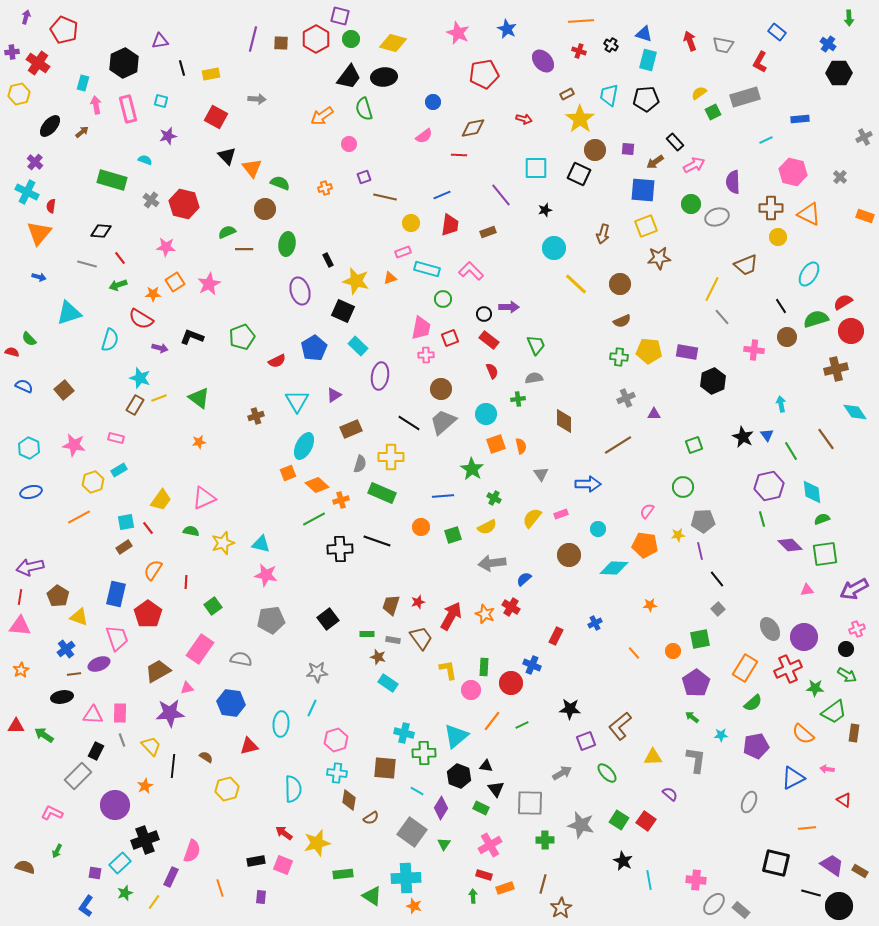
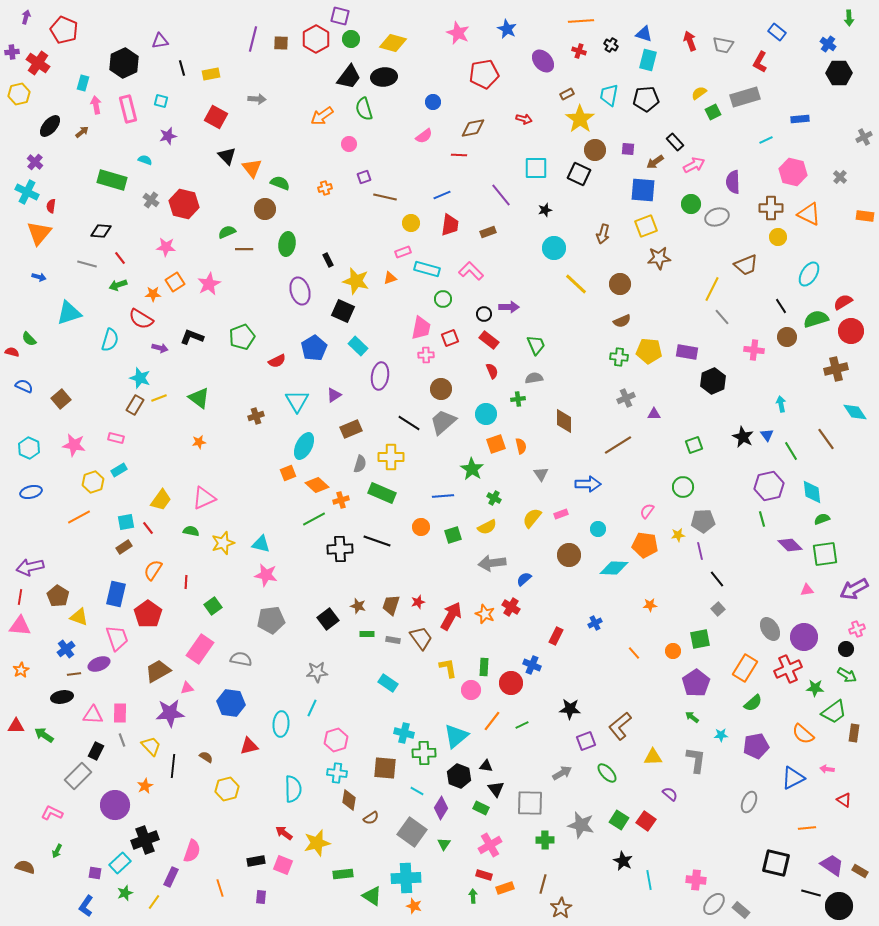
orange rectangle at (865, 216): rotated 12 degrees counterclockwise
brown square at (64, 390): moved 3 px left, 9 px down
brown star at (378, 657): moved 20 px left, 51 px up
yellow L-shape at (448, 670): moved 2 px up
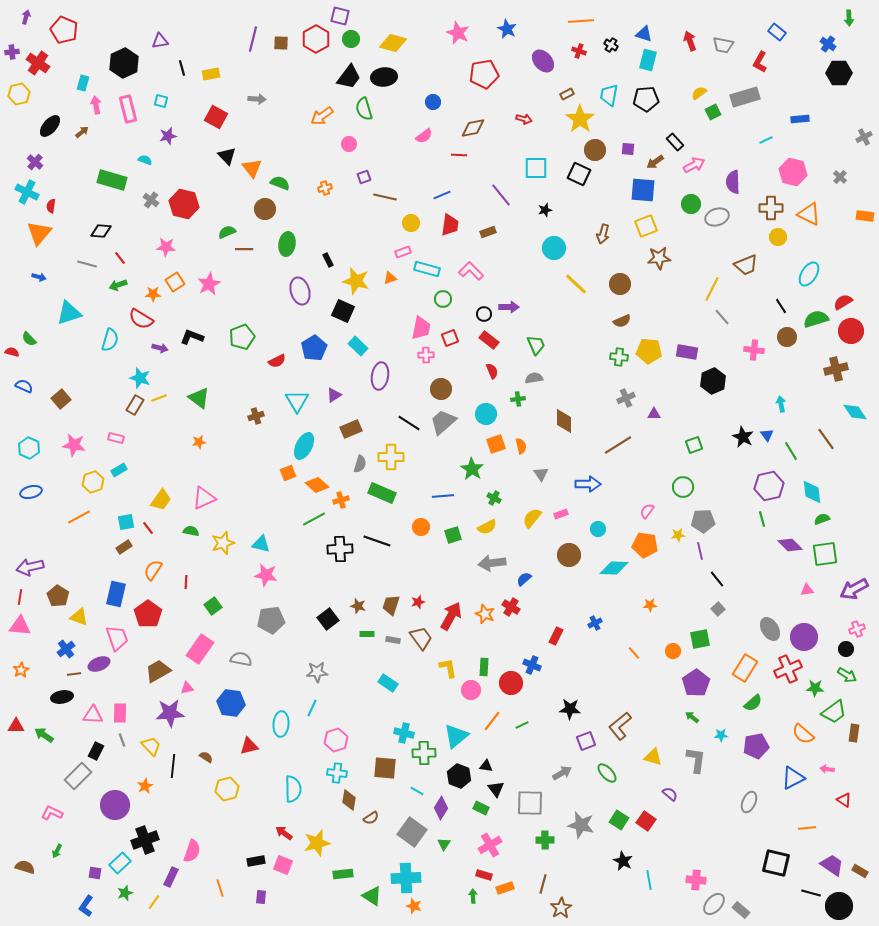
yellow triangle at (653, 757): rotated 18 degrees clockwise
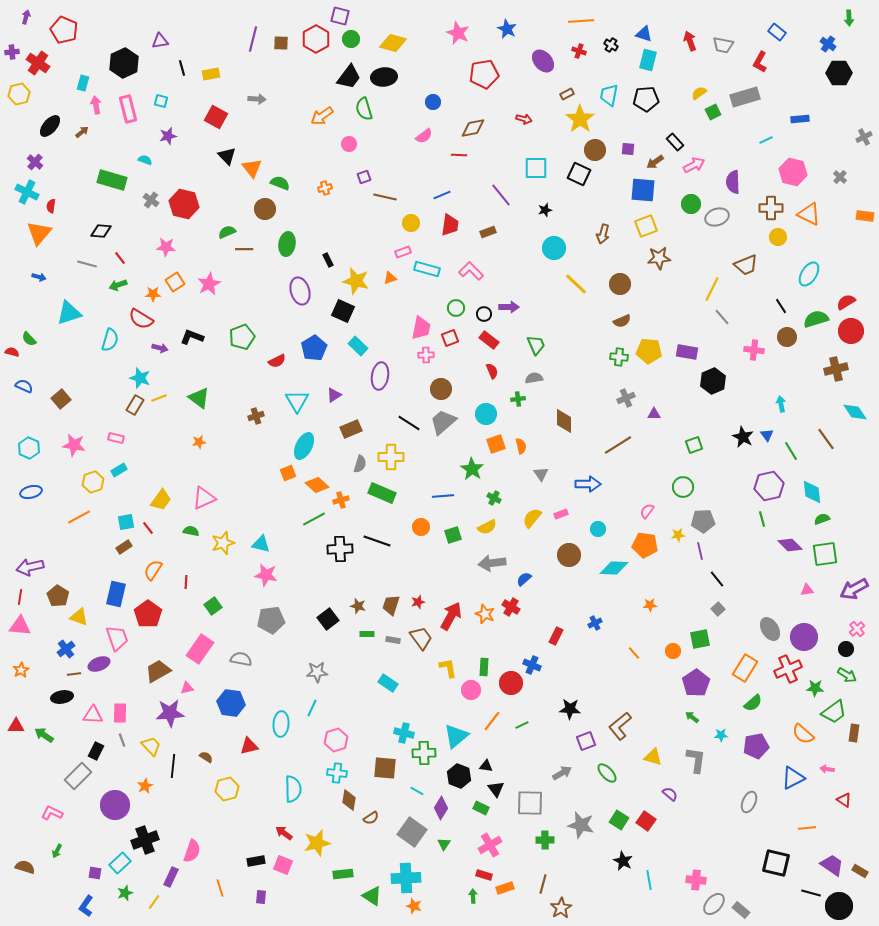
green circle at (443, 299): moved 13 px right, 9 px down
red semicircle at (843, 302): moved 3 px right
pink cross at (857, 629): rotated 21 degrees counterclockwise
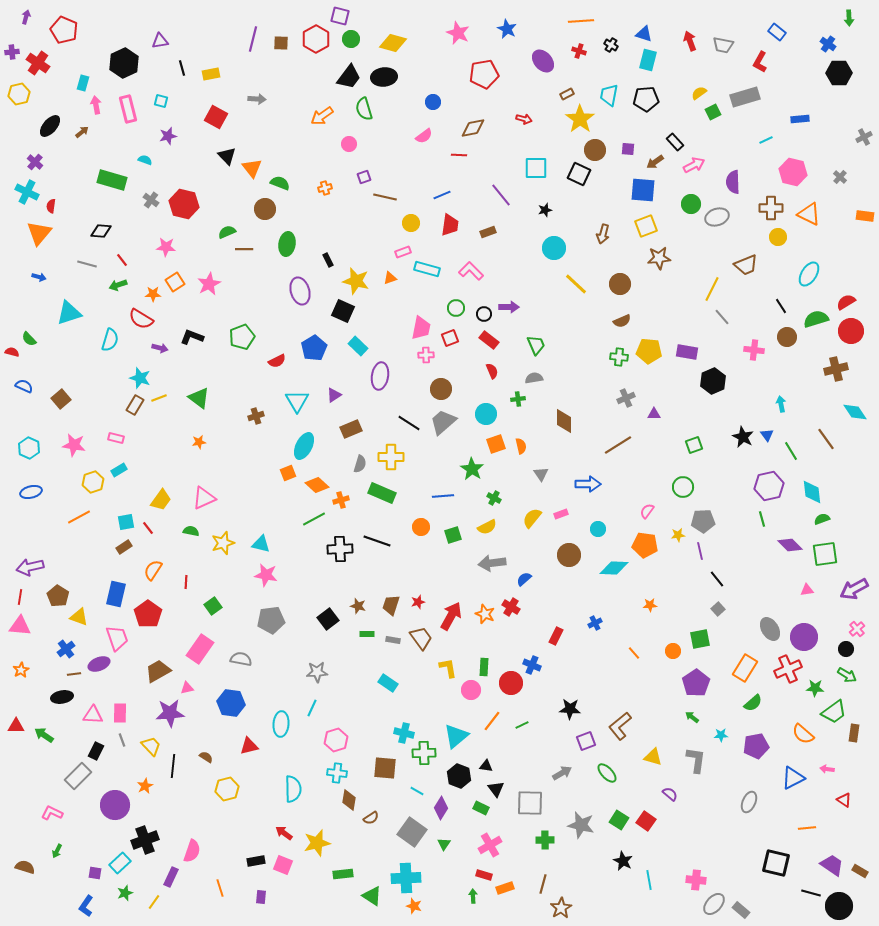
red line at (120, 258): moved 2 px right, 2 px down
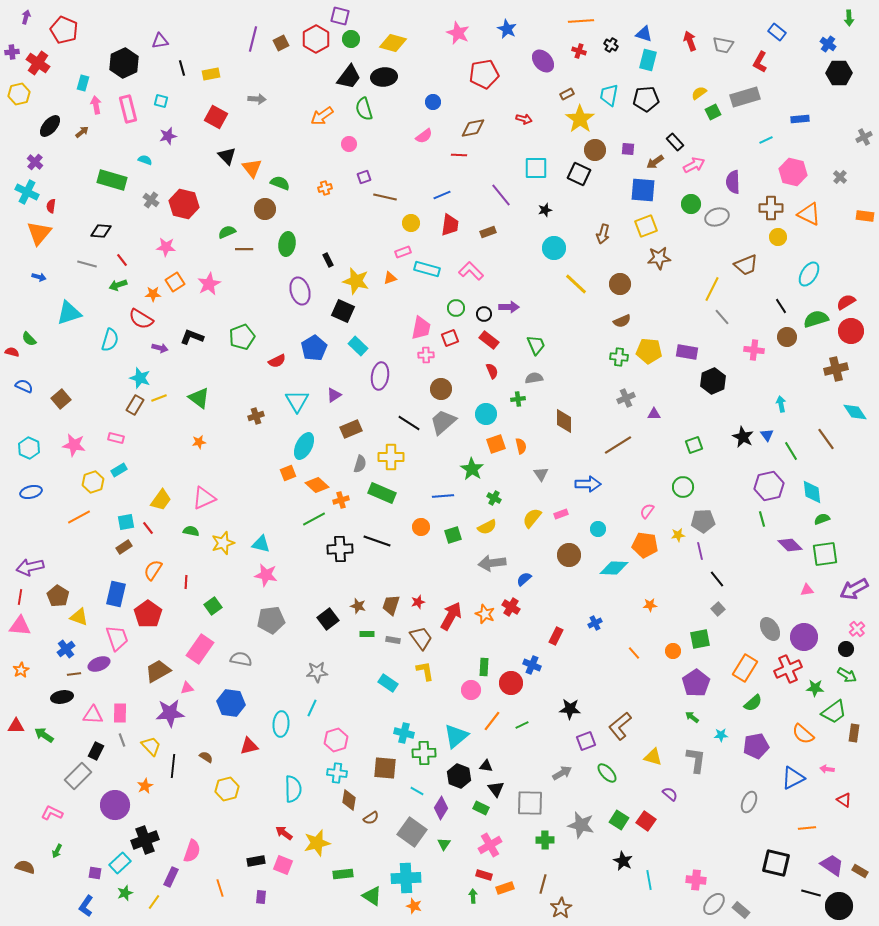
brown square at (281, 43): rotated 28 degrees counterclockwise
yellow L-shape at (448, 668): moved 23 px left, 3 px down
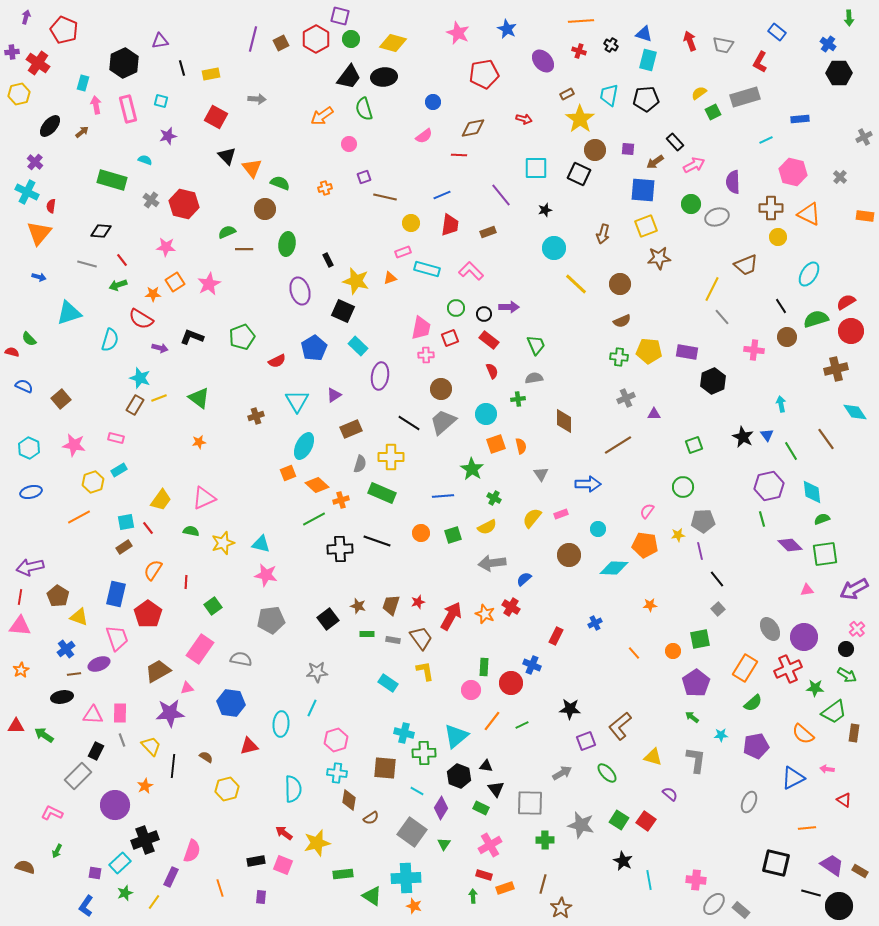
orange circle at (421, 527): moved 6 px down
